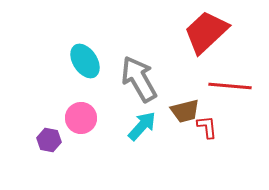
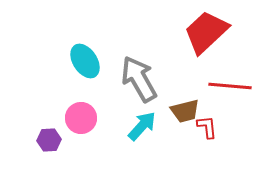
purple hexagon: rotated 15 degrees counterclockwise
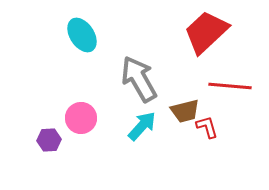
cyan ellipse: moved 3 px left, 26 px up
red L-shape: rotated 10 degrees counterclockwise
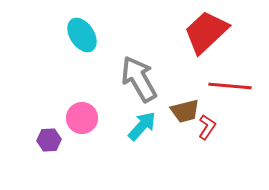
pink circle: moved 1 px right
red L-shape: rotated 50 degrees clockwise
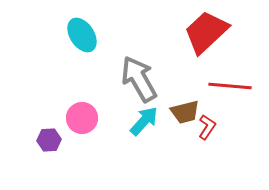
brown trapezoid: moved 1 px down
cyan arrow: moved 2 px right, 5 px up
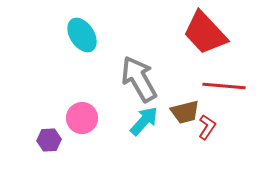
red trapezoid: moved 1 px left, 1 px down; rotated 90 degrees counterclockwise
red line: moved 6 px left
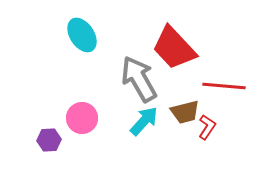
red trapezoid: moved 31 px left, 15 px down
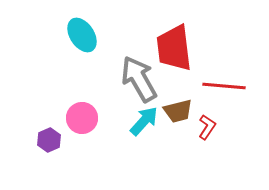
red trapezoid: rotated 36 degrees clockwise
brown trapezoid: moved 7 px left, 1 px up
purple hexagon: rotated 20 degrees counterclockwise
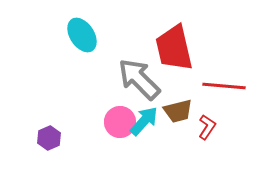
red trapezoid: rotated 6 degrees counterclockwise
gray arrow: rotated 15 degrees counterclockwise
pink circle: moved 38 px right, 4 px down
purple hexagon: moved 2 px up
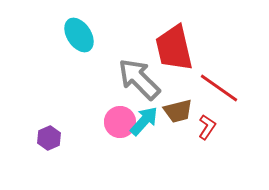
cyan ellipse: moved 3 px left
red line: moved 5 px left, 2 px down; rotated 30 degrees clockwise
